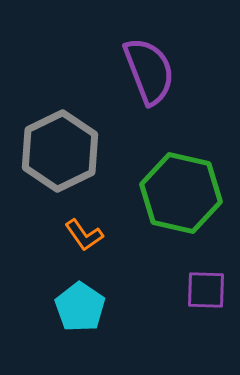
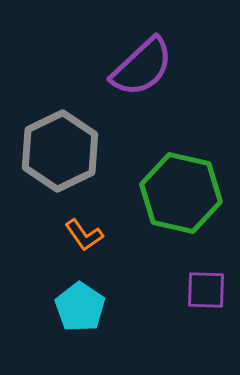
purple semicircle: moved 7 px left, 4 px up; rotated 68 degrees clockwise
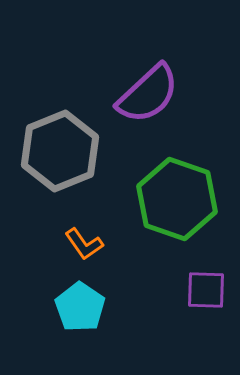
purple semicircle: moved 6 px right, 27 px down
gray hexagon: rotated 4 degrees clockwise
green hexagon: moved 4 px left, 6 px down; rotated 6 degrees clockwise
orange L-shape: moved 9 px down
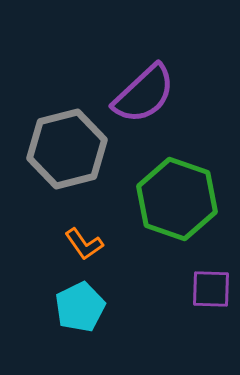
purple semicircle: moved 4 px left
gray hexagon: moved 7 px right, 2 px up; rotated 8 degrees clockwise
purple square: moved 5 px right, 1 px up
cyan pentagon: rotated 12 degrees clockwise
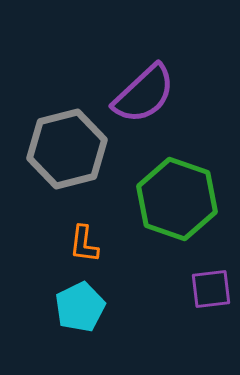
orange L-shape: rotated 42 degrees clockwise
purple square: rotated 9 degrees counterclockwise
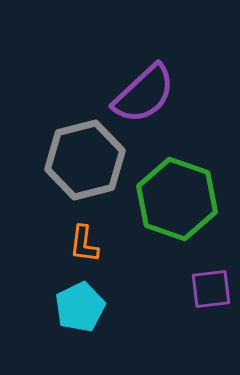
gray hexagon: moved 18 px right, 11 px down
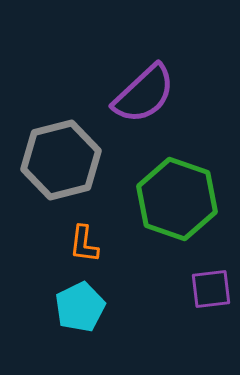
gray hexagon: moved 24 px left
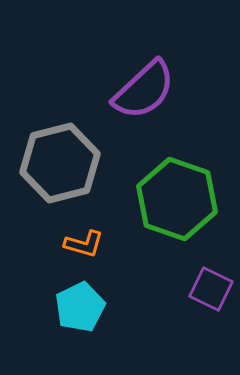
purple semicircle: moved 4 px up
gray hexagon: moved 1 px left, 3 px down
orange L-shape: rotated 81 degrees counterclockwise
purple square: rotated 33 degrees clockwise
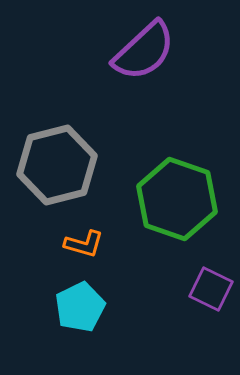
purple semicircle: moved 39 px up
gray hexagon: moved 3 px left, 2 px down
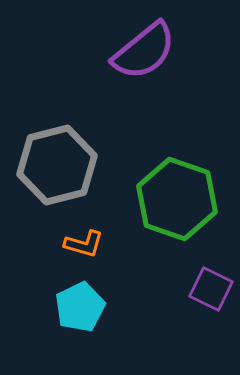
purple semicircle: rotated 4 degrees clockwise
